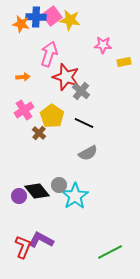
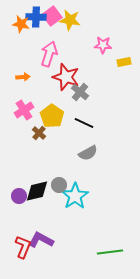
gray cross: moved 1 px left, 1 px down
black diamond: rotated 65 degrees counterclockwise
green line: rotated 20 degrees clockwise
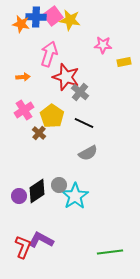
pink square: moved 1 px right
black diamond: rotated 20 degrees counterclockwise
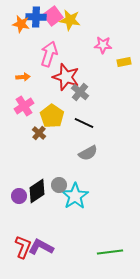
pink cross: moved 4 px up
purple L-shape: moved 7 px down
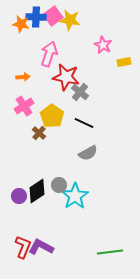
pink star: rotated 24 degrees clockwise
red star: rotated 8 degrees counterclockwise
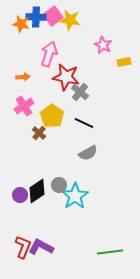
purple circle: moved 1 px right, 1 px up
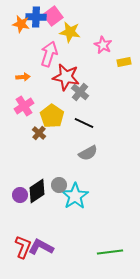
yellow star: moved 12 px down
